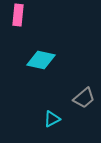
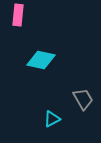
gray trapezoid: moved 1 px left, 1 px down; rotated 80 degrees counterclockwise
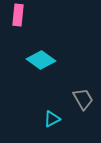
cyan diamond: rotated 24 degrees clockwise
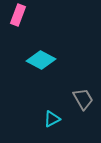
pink rectangle: rotated 15 degrees clockwise
cyan diamond: rotated 8 degrees counterclockwise
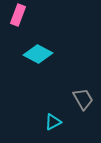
cyan diamond: moved 3 px left, 6 px up
cyan triangle: moved 1 px right, 3 px down
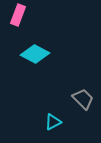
cyan diamond: moved 3 px left
gray trapezoid: rotated 15 degrees counterclockwise
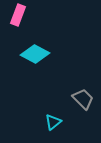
cyan triangle: rotated 12 degrees counterclockwise
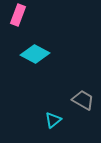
gray trapezoid: moved 1 px down; rotated 15 degrees counterclockwise
cyan triangle: moved 2 px up
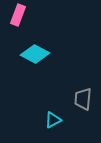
gray trapezoid: moved 1 px up; rotated 115 degrees counterclockwise
cyan triangle: rotated 12 degrees clockwise
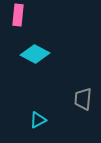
pink rectangle: rotated 15 degrees counterclockwise
cyan triangle: moved 15 px left
